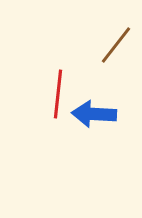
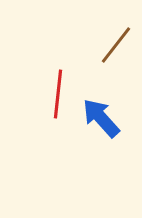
blue arrow: moved 7 px right, 4 px down; rotated 45 degrees clockwise
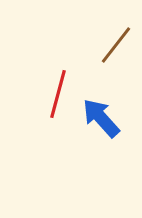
red line: rotated 9 degrees clockwise
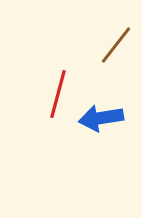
blue arrow: rotated 57 degrees counterclockwise
